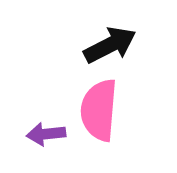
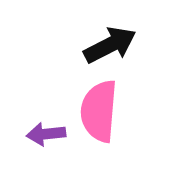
pink semicircle: moved 1 px down
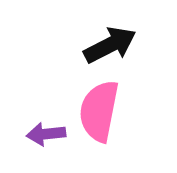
pink semicircle: rotated 6 degrees clockwise
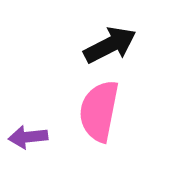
purple arrow: moved 18 px left, 3 px down
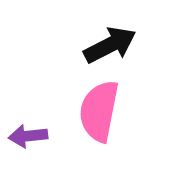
purple arrow: moved 1 px up
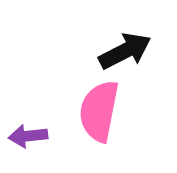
black arrow: moved 15 px right, 6 px down
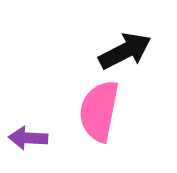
purple arrow: moved 2 px down; rotated 9 degrees clockwise
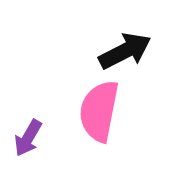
purple arrow: rotated 63 degrees counterclockwise
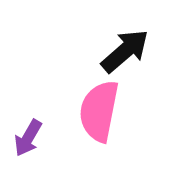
black arrow: rotated 14 degrees counterclockwise
